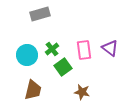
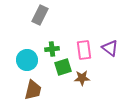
gray rectangle: moved 1 px down; rotated 48 degrees counterclockwise
green cross: rotated 32 degrees clockwise
cyan circle: moved 5 px down
green square: rotated 18 degrees clockwise
brown star: moved 14 px up; rotated 14 degrees counterclockwise
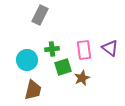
brown star: rotated 21 degrees counterclockwise
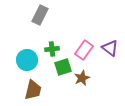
pink rectangle: rotated 42 degrees clockwise
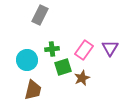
purple triangle: rotated 24 degrees clockwise
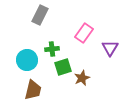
pink rectangle: moved 17 px up
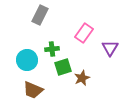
brown trapezoid: rotated 100 degrees clockwise
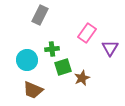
pink rectangle: moved 3 px right
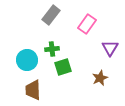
gray rectangle: moved 11 px right; rotated 12 degrees clockwise
pink rectangle: moved 9 px up
brown star: moved 18 px right
brown trapezoid: rotated 65 degrees clockwise
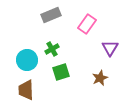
gray rectangle: rotated 30 degrees clockwise
green cross: rotated 24 degrees counterclockwise
green square: moved 2 px left, 5 px down
brown trapezoid: moved 7 px left
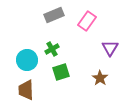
gray rectangle: moved 3 px right
pink rectangle: moved 3 px up
brown star: rotated 14 degrees counterclockwise
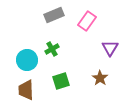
green square: moved 9 px down
